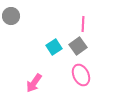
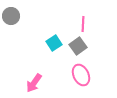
cyan square: moved 4 px up
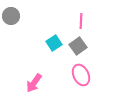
pink line: moved 2 px left, 3 px up
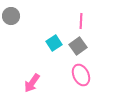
pink arrow: moved 2 px left
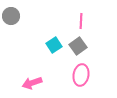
cyan square: moved 2 px down
pink ellipse: rotated 35 degrees clockwise
pink arrow: rotated 36 degrees clockwise
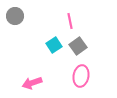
gray circle: moved 4 px right
pink line: moved 11 px left; rotated 14 degrees counterclockwise
pink ellipse: moved 1 px down
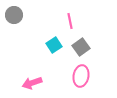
gray circle: moved 1 px left, 1 px up
gray square: moved 3 px right, 1 px down
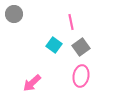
gray circle: moved 1 px up
pink line: moved 1 px right, 1 px down
cyan square: rotated 21 degrees counterclockwise
pink arrow: rotated 24 degrees counterclockwise
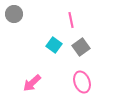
pink line: moved 2 px up
pink ellipse: moved 1 px right, 6 px down; rotated 30 degrees counterclockwise
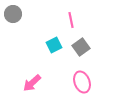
gray circle: moved 1 px left
cyan square: rotated 28 degrees clockwise
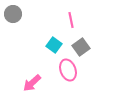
cyan square: rotated 28 degrees counterclockwise
pink ellipse: moved 14 px left, 12 px up
